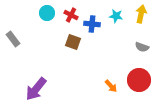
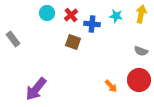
red cross: rotated 24 degrees clockwise
gray semicircle: moved 1 px left, 4 px down
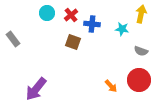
cyan star: moved 6 px right, 13 px down
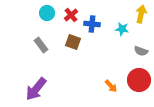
gray rectangle: moved 28 px right, 6 px down
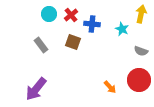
cyan circle: moved 2 px right, 1 px down
cyan star: rotated 16 degrees clockwise
orange arrow: moved 1 px left, 1 px down
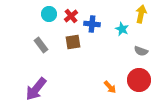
red cross: moved 1 px down
brown square: rotated 28 degrees counterclockwise
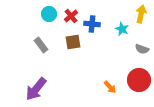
gray semicircle: moved 1 px right, 2 px up
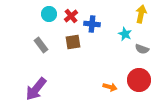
cyan star: moved 3 px right, 5 px down
orange arrow: rotated 32 degrees counterclockwise
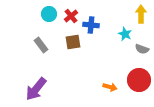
yellow arrow: rotated 12 degrees counterclockwise
blue cross: moved 1 px left, 1 px down
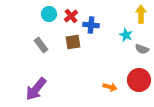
cyan star: moved 1 px right, 1 px down
